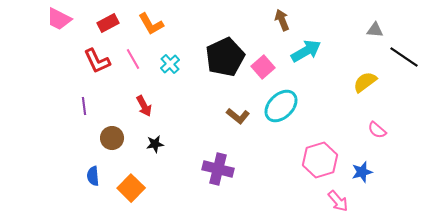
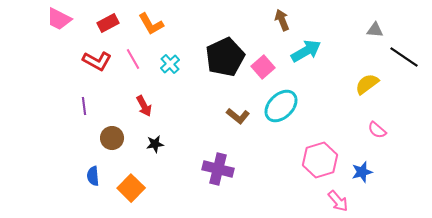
red L-shape: rotated 36 degrees counterclockwise
yellow semicircle: moved 2 px right, 2 px down
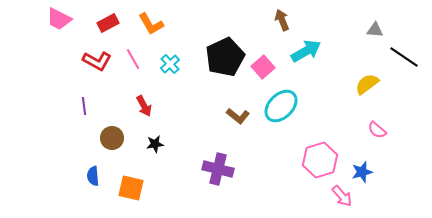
orange square: rotated 32 degrees counterclockwise
pink arrow: moved 4 px right, 5 px up
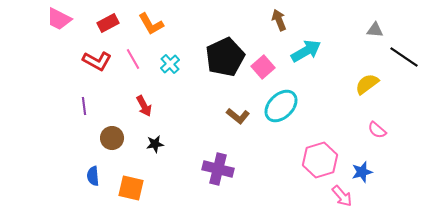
brown arrow: moved 3 px left
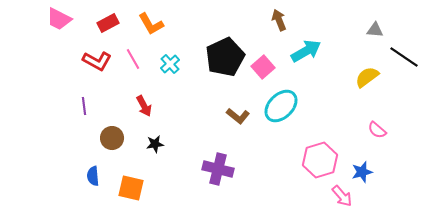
yellow semicircle: moved 7 px up
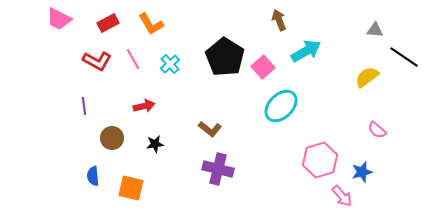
black pentagon: rotated 15 degrees counterclockwise
red arrow: rotated 75 degrees counterclockwise
brown L-shape: moved 28 px left, 13 px down
